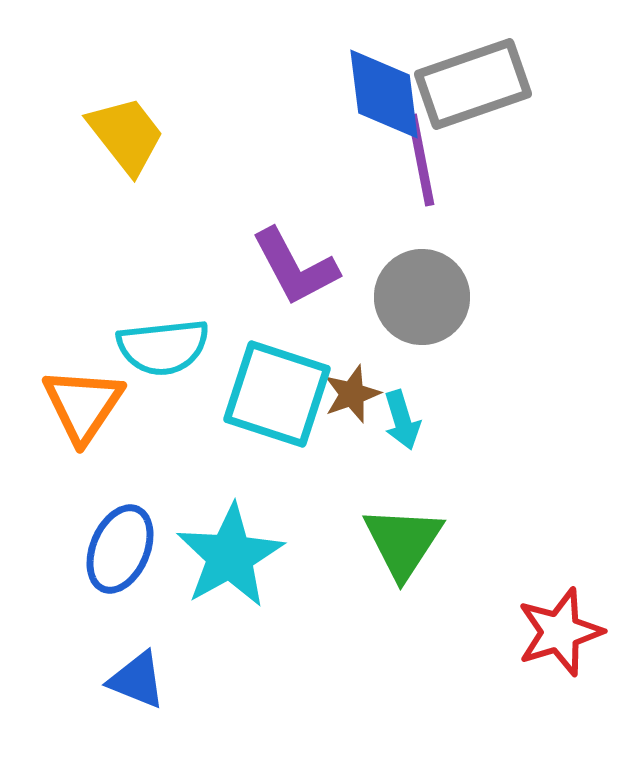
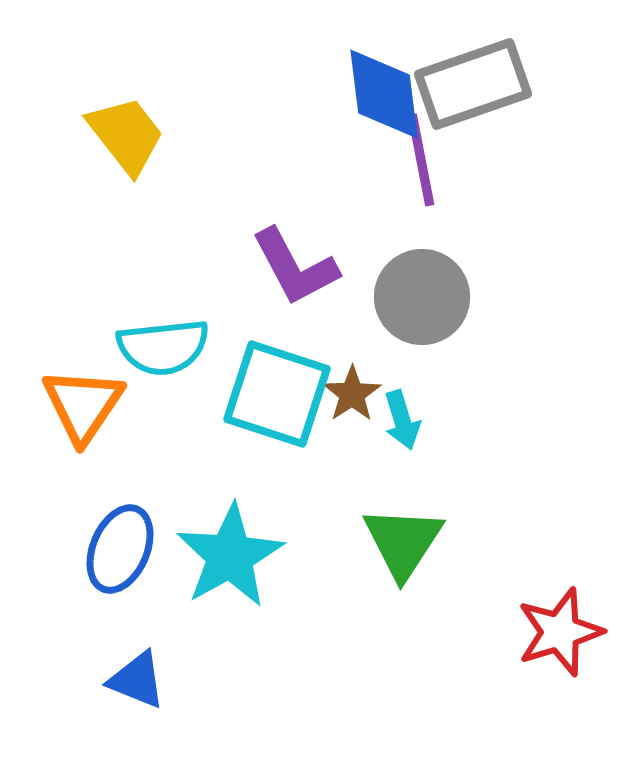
brown star: rotated 14 degrees counterclockwise
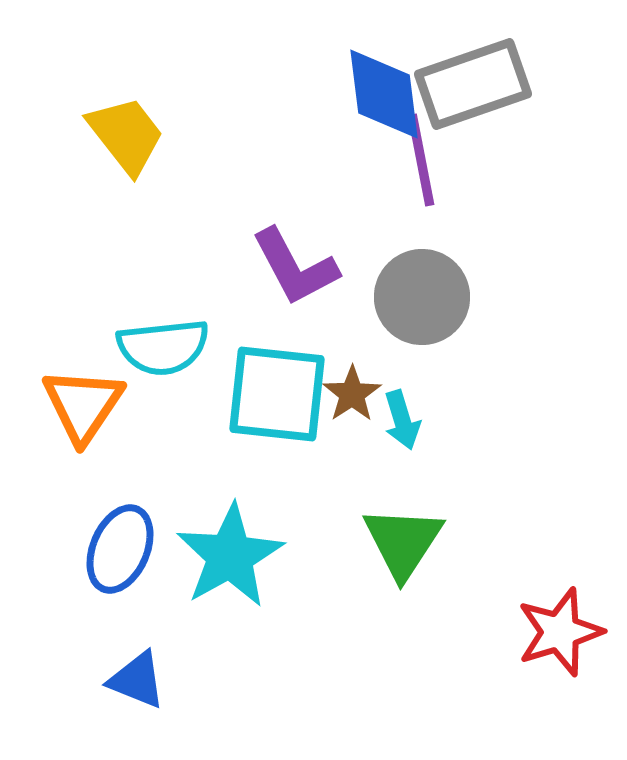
cyan square: rotated 12 degrees counterclockwise
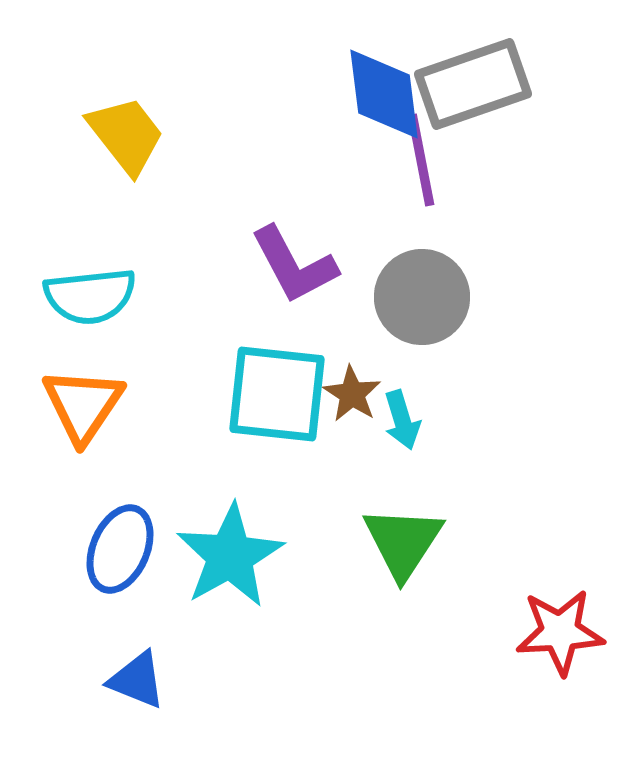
purple L-shape: moved 1 px left, 2 px up
cyan semicircle: moved 73 px left, 51 px up
brown star: rotated 6 degrees counterclockwise
red star: rotated 14 degrees clockwise
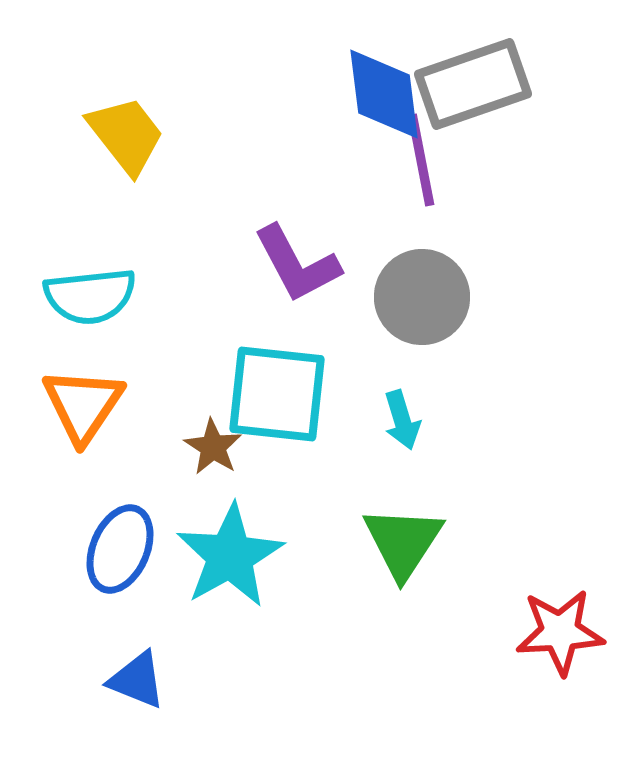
purple L-shape: moved 3 px right, 1 px up
brown star: moved 139 px left, 53 px down
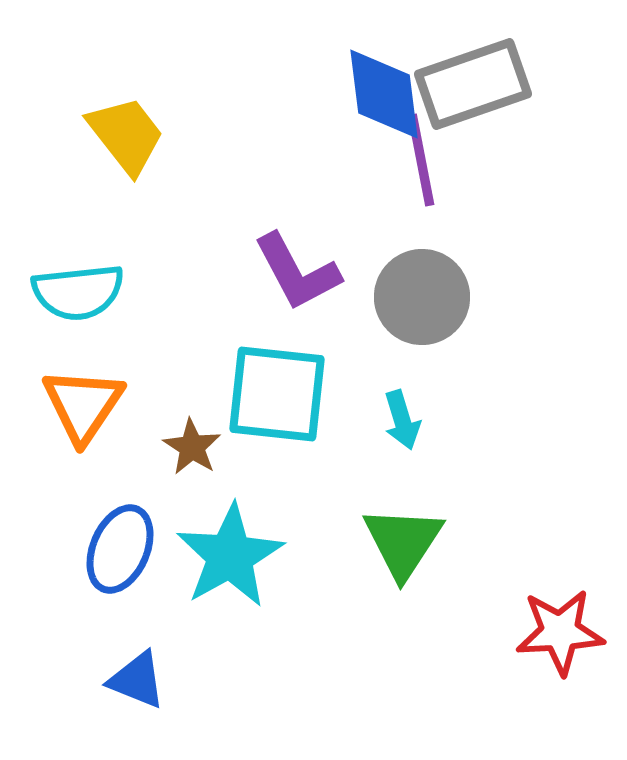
purple L-shape: moved 8 px down
cyan semicircle: moved 12 px left, 4 px up
brown star: moved 21 px left
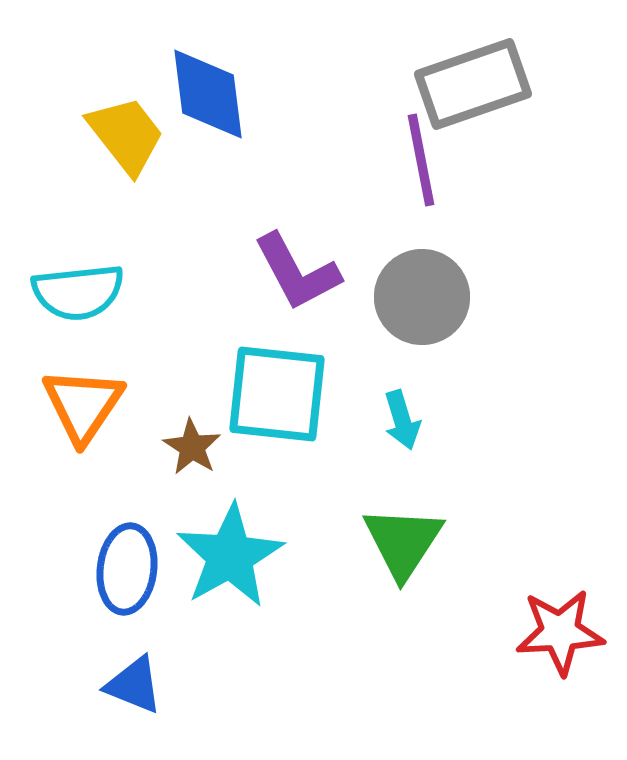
blue diamond: moved 176 px left
blue ellipse: moved 7 px right, 20 px down; rotated 16 degrees counterclockwise
blue triangle: moved 3 px left, 5 px down
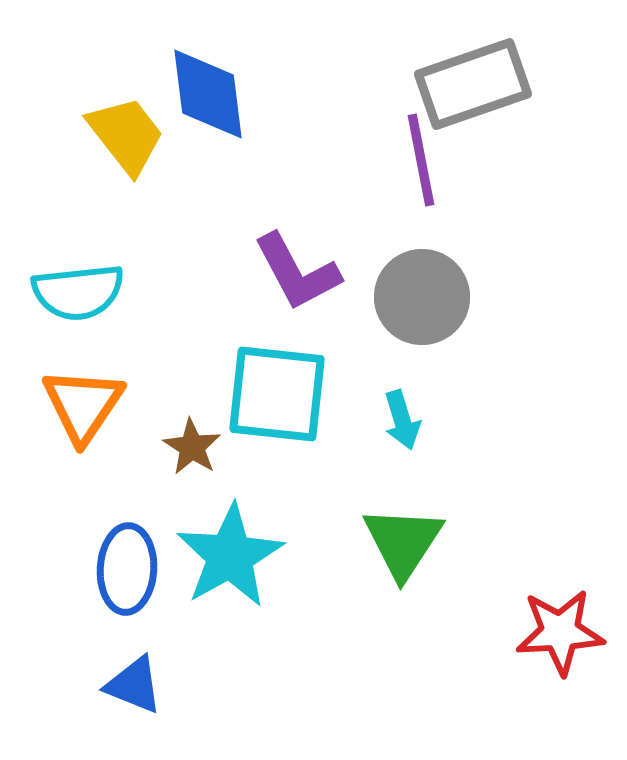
blue ellipse: rotated 4 degrees counterclockwise
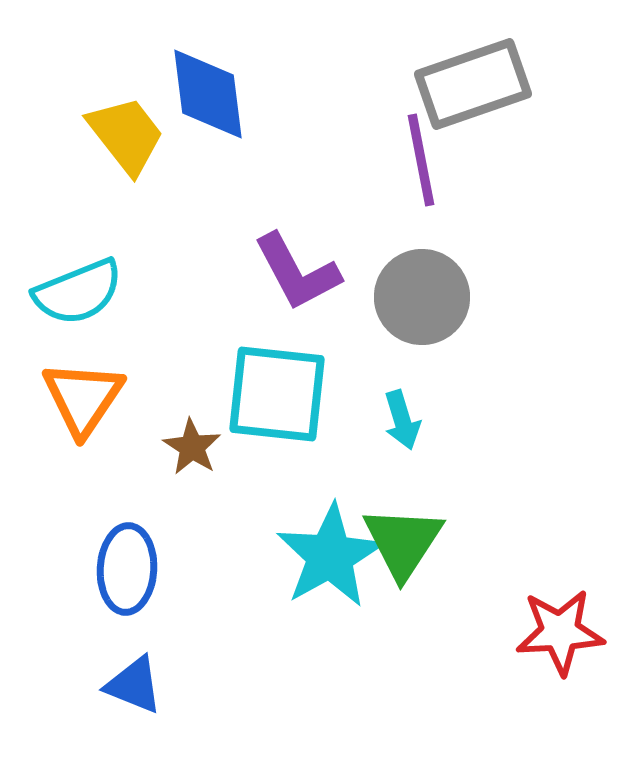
cyan semicircle: rotated 16 degrees counterclockwise
orange triangle: moved 7 px up
cyan star: moved 100 px right
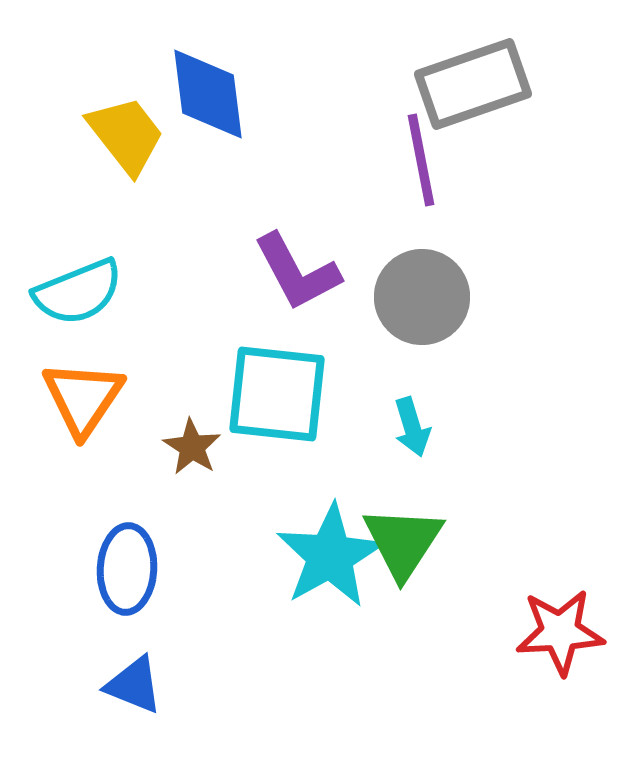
cyan arrow: moved 10 px right, 7 px down
